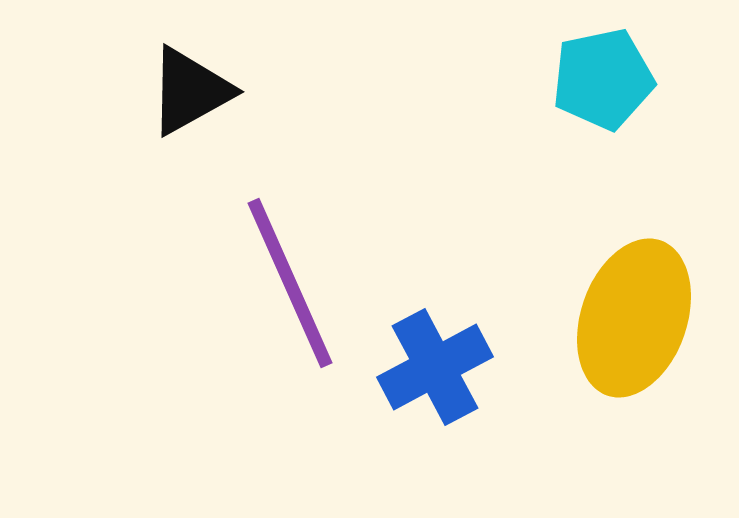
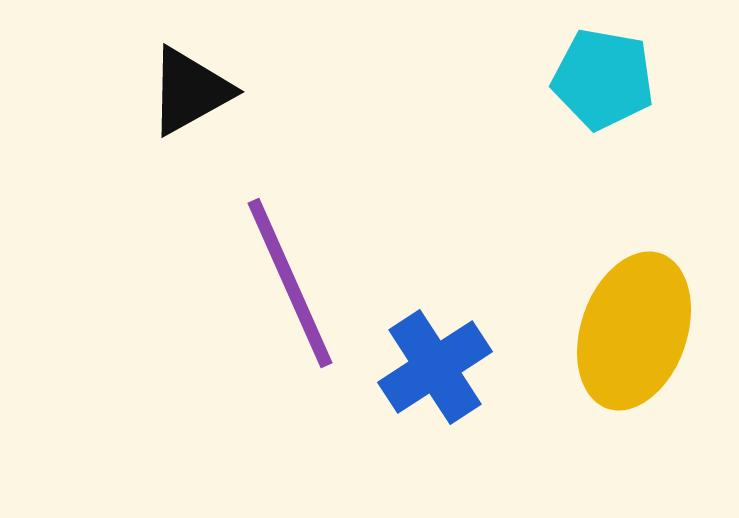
cyan pentagon: rotated 22 degrees clockwise
yellow ellipse: moved 13 px down
blue cross: rotated 5 degrees counterclockwise
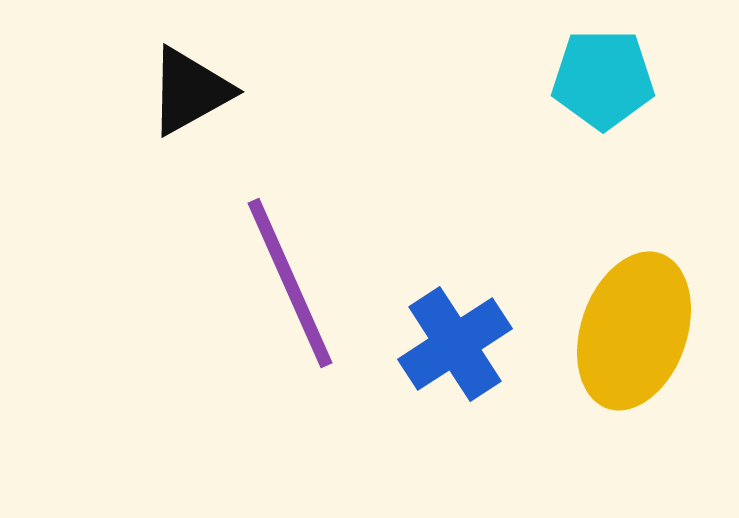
cyan pentagon: rotated 10 degrees counterclockwise
blue cross: moved 20 px right, 23 px up
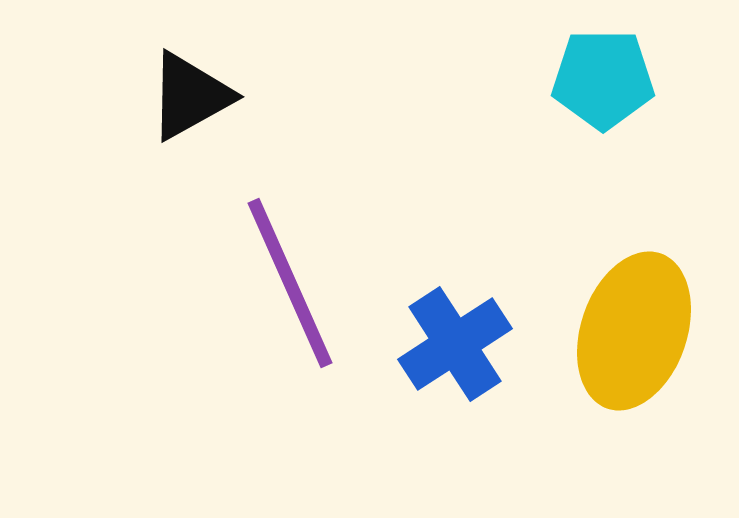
black triangle: moved 5 px down
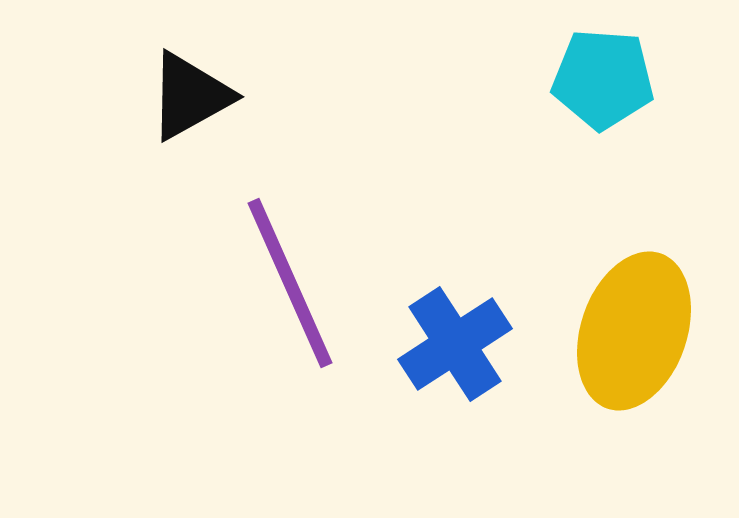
cyan pentagon: rotated 4 degrees clockwise
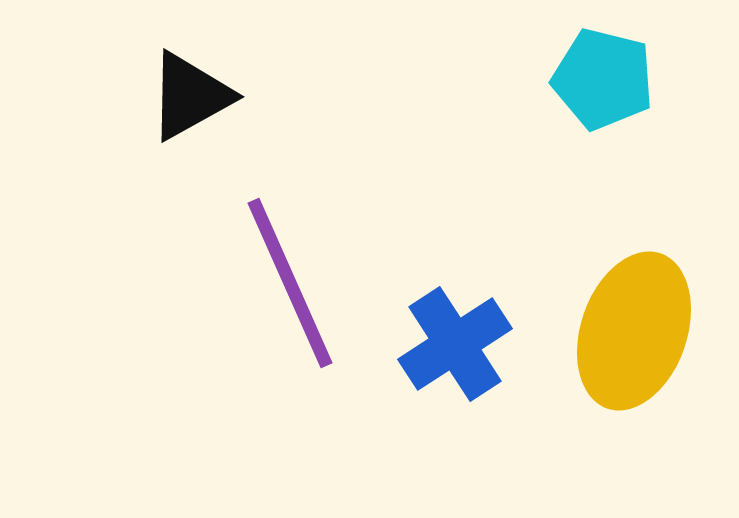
cyan pentagon: rotated 10 degrees clockwise
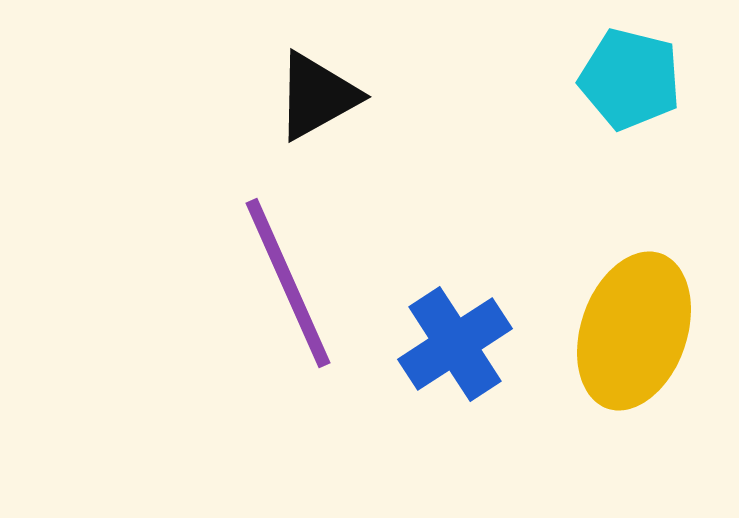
cyan pentagon: moved 27 px right
black triangle: moved 127 px right
purple line: moved 2 px left
